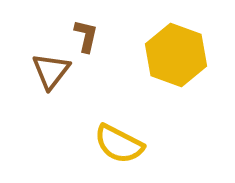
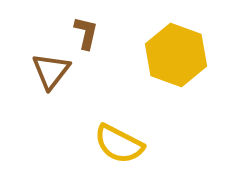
brown L-shape: moved 3 px up
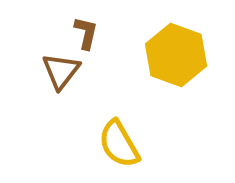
brown triangle: moved 10 px right
yellow semicircle: rotated 33 degrees clockwise
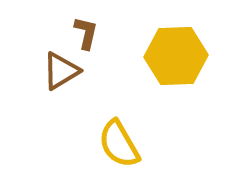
yellow hexagon: moved 1 px down; rotated 22 degrees counterclockwise
brown triangle: rotated 21 degrees clockwise
